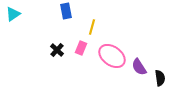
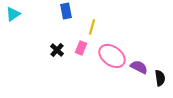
purple semicircle: rotated 150 degrees clockwise
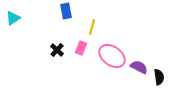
cyan triangle: moved 4 px down
black semicircle: moved 1 px left, 1 px up
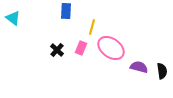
blue rectangle: rotated 14 degrees clockwise
cyan triangle: rotated 49 degrees counterclockwise
pink ellipse: moved 1 px left, 8 px up
purple semicircle: rotated 12 degrees counterclockwise
black semicircle: moved 3 px right, 6 px up
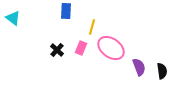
purple semicircle: rotated 54 degrees clockwise
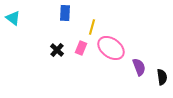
blue rectangle: moved 1 px left, 2 px down
black semicircle: moved 6 px down
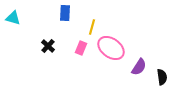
cyan triangle: rotated 21 degrees counterclockwise
black cross: moved 9 px left, 4 px up
purple semicircle: rotated 54 degrees clockwise
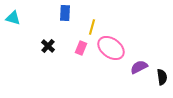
purple semicircle: rotated 150 degrees counterclockwise
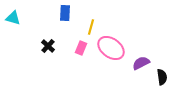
yellow line: moved 1 px left
purple semicircle: moved 2 px right, 4 px up
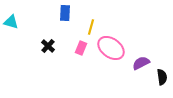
cyan triangle: moved 2 px left, 4 px down
